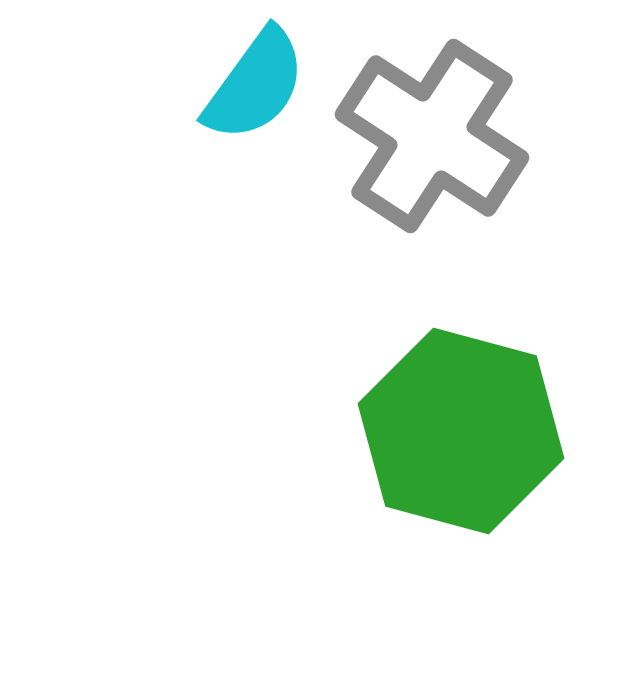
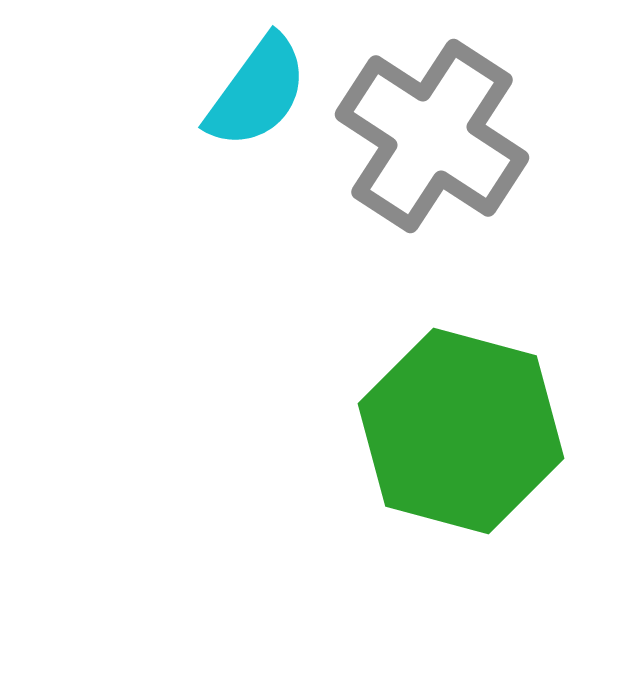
cyan semicircle: moved 2 px right, 7 px down
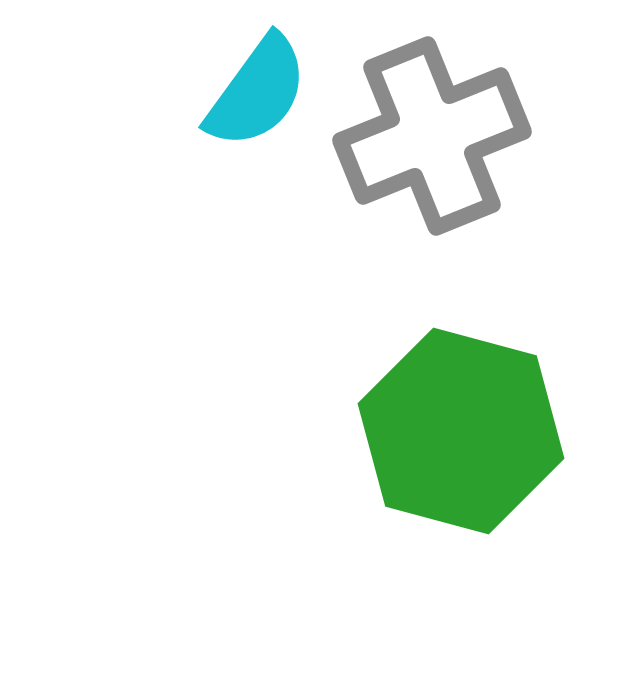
gray cross: rotated 35 degrees clockwise
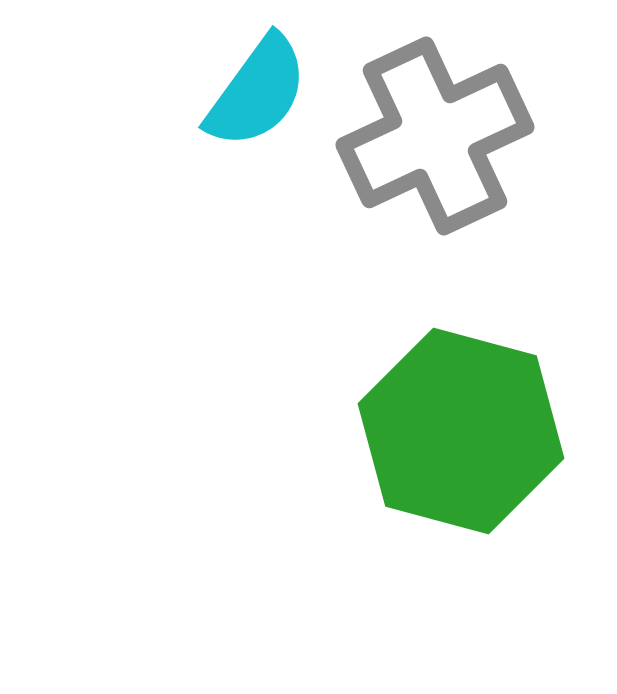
gray cross: moved 3 px right; rotated 3 degrees counterclockwise
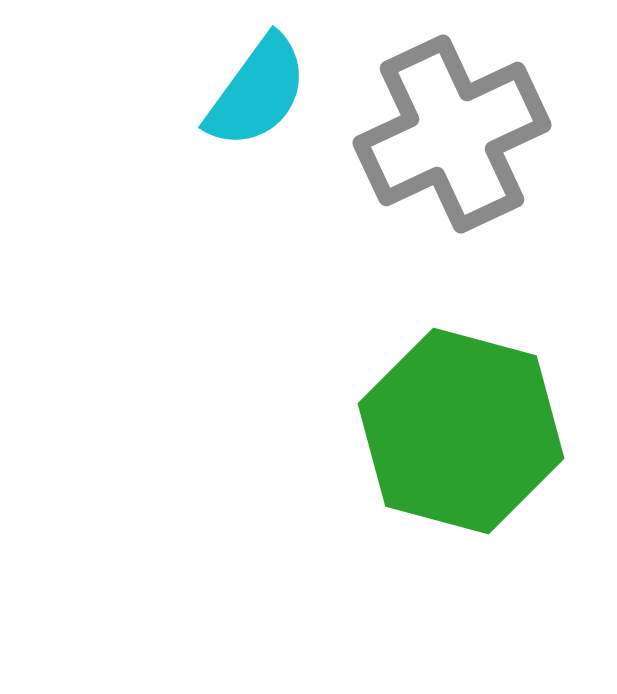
gray cross: moved 17 px right, 2 px up
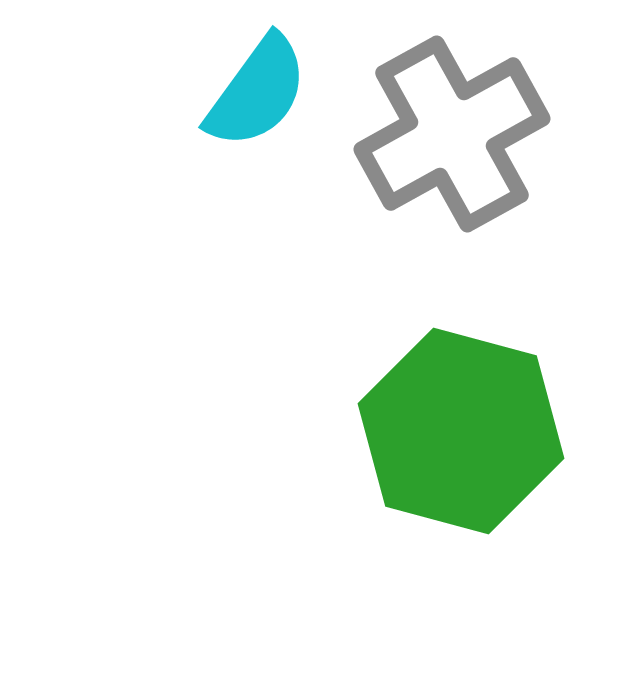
gray cross: rotated 4 degrees counterclockwise
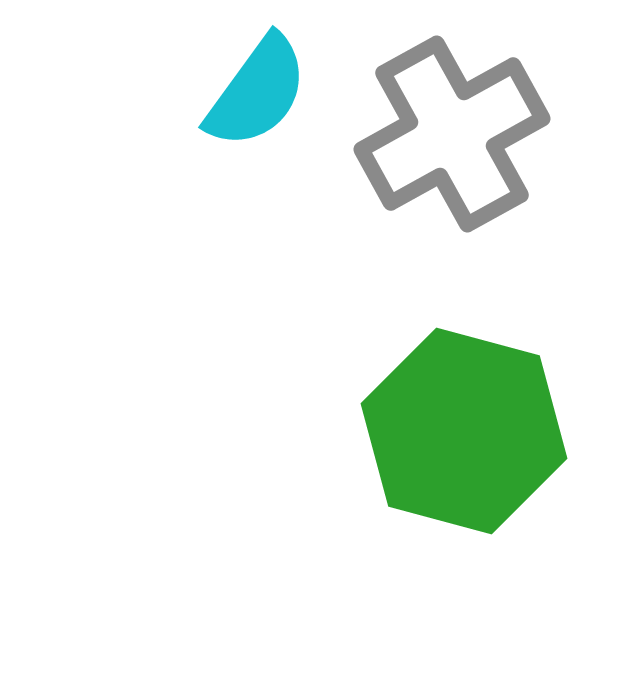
green hexagon: moved 3 px right
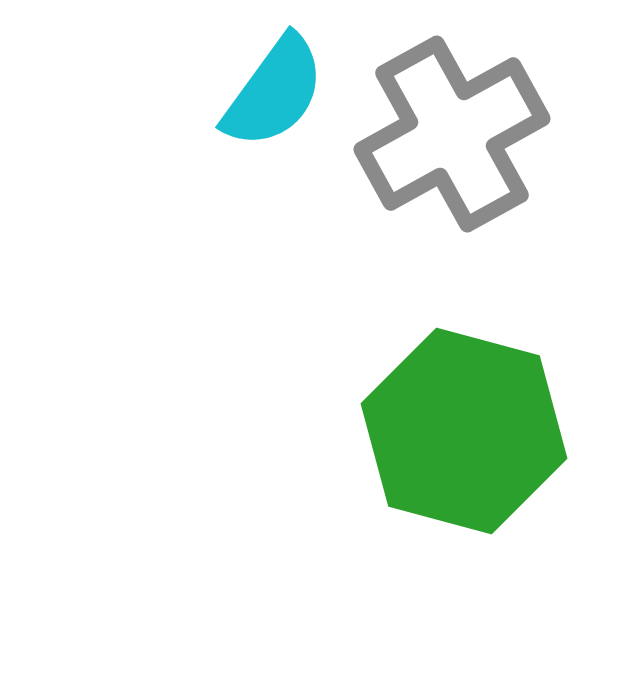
cyan semicircle: moved 17 px right
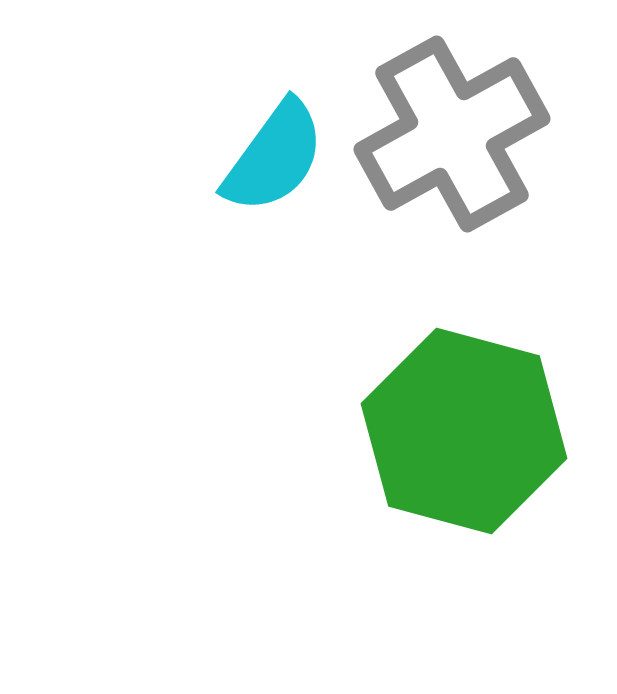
cyan semicircle: moved 65 px down
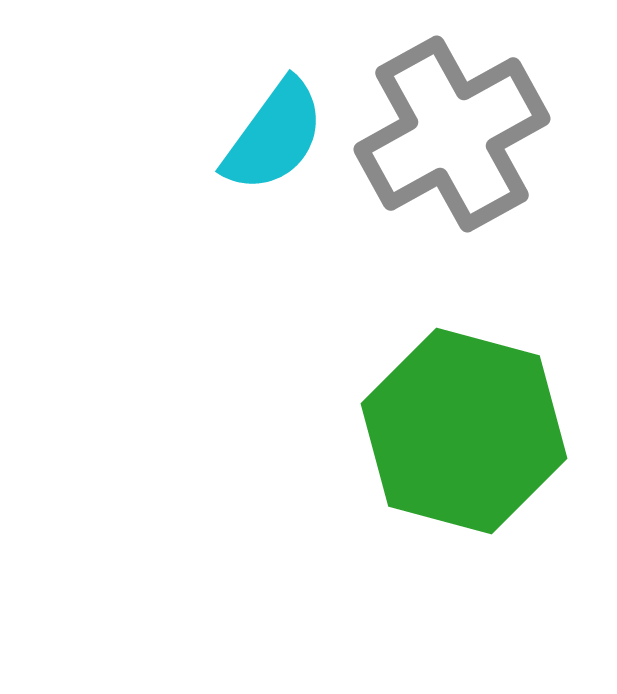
cyan semicircle: moved 21 px up
